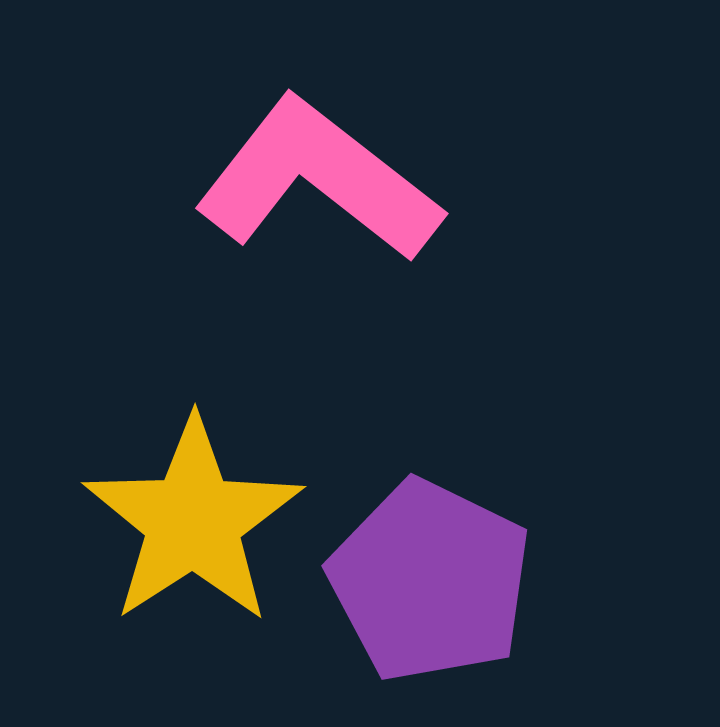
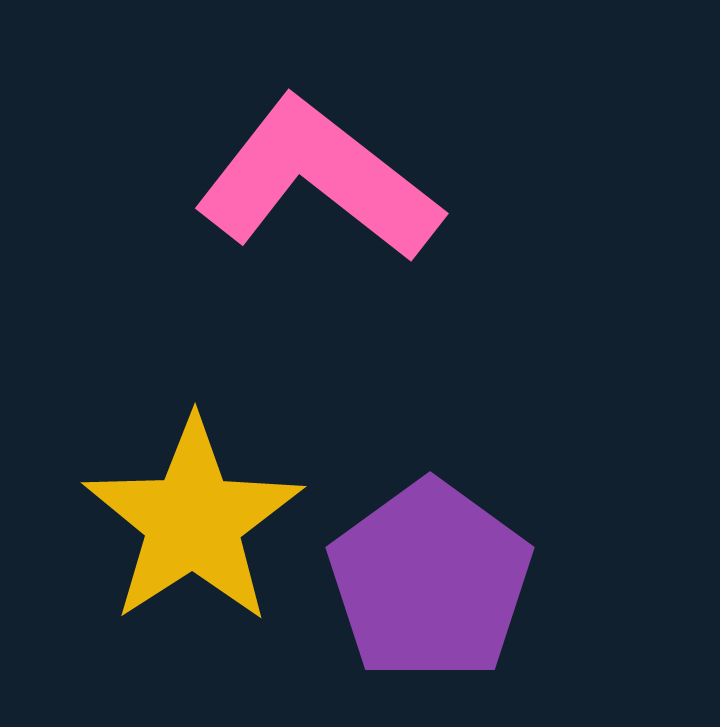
purple pentagon: rotated 10 degrees clockwise
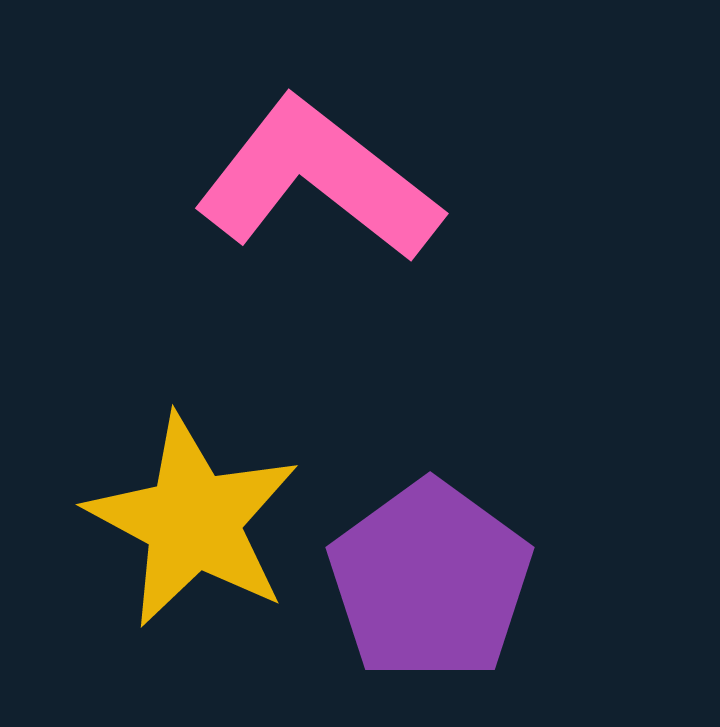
yellow star: rotated 11 degrees counterclockwise
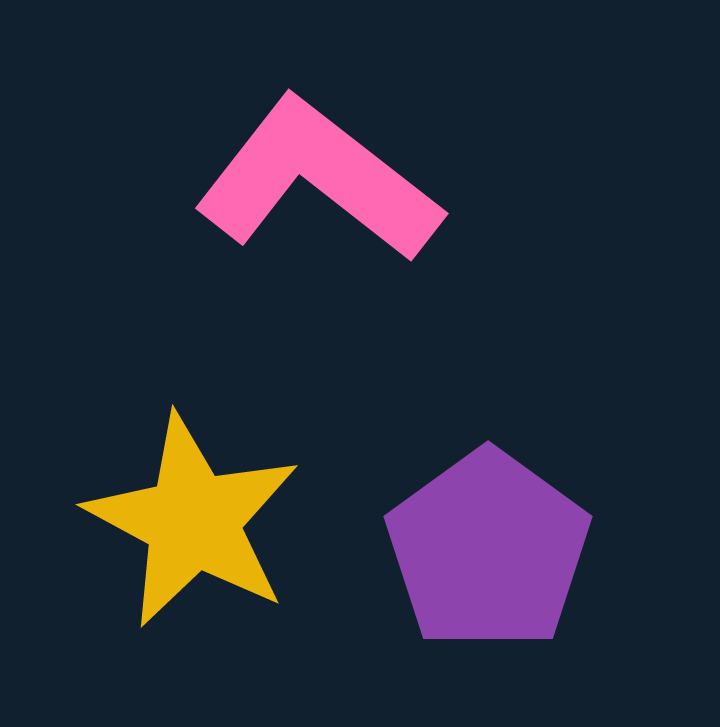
purple pentagon: moved 58 px right, 31 px up
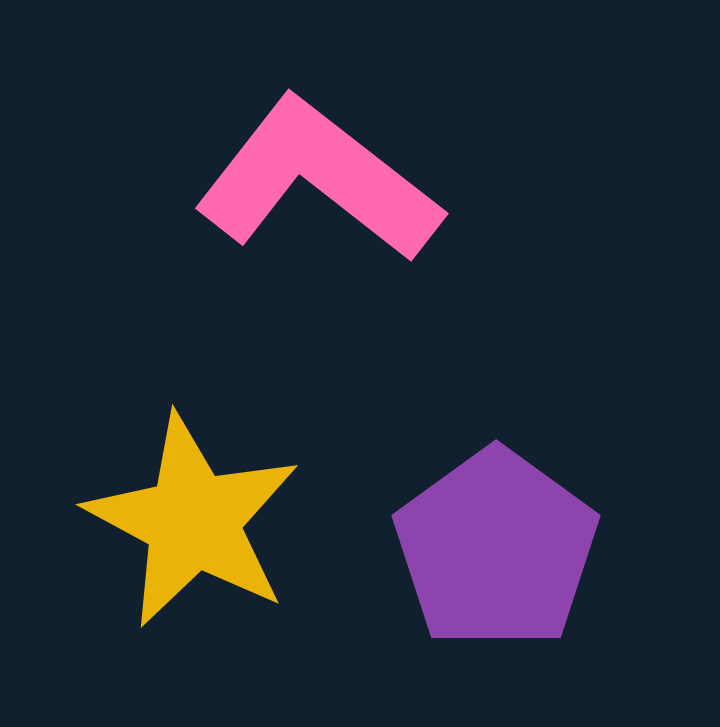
purple pentagon: moved 8 px right, 1 px up
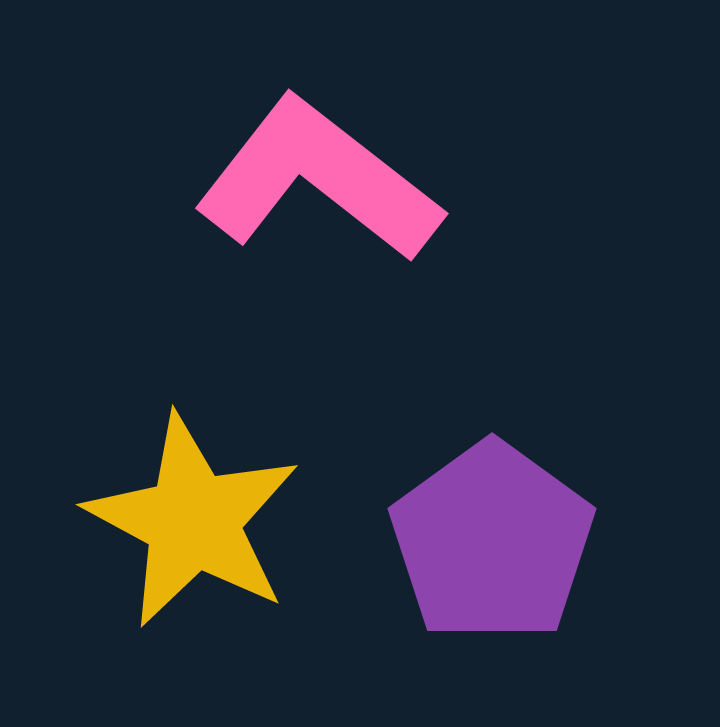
purple pentagon: moved 4 px left, 7 px up
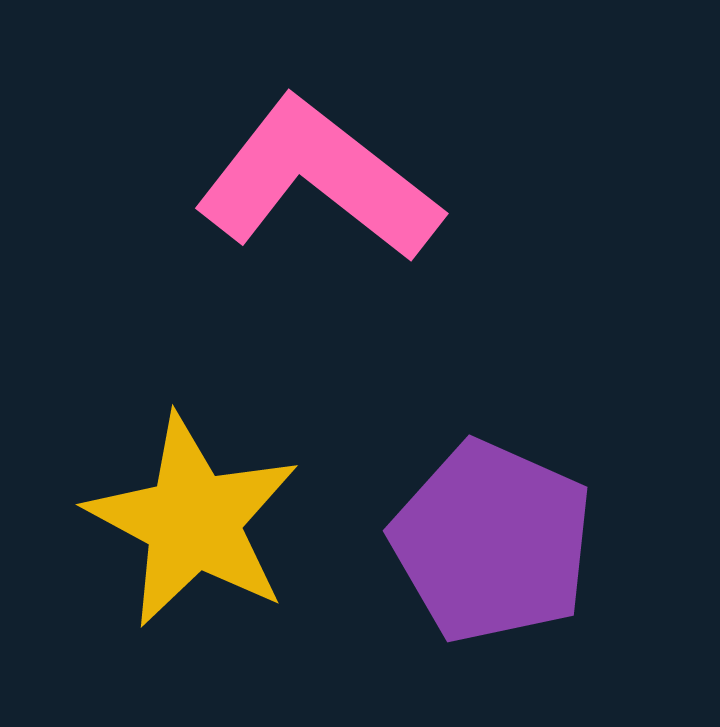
purple pentagon: rotated 12 degrees counterclockwise
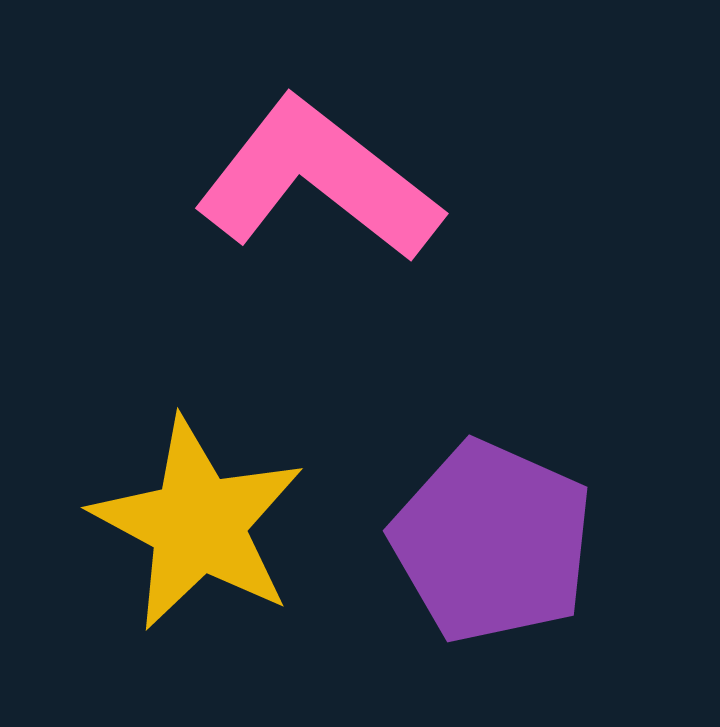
yellow star: moved 5 px right, 3 px down
